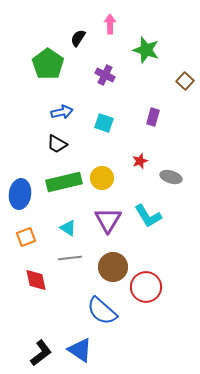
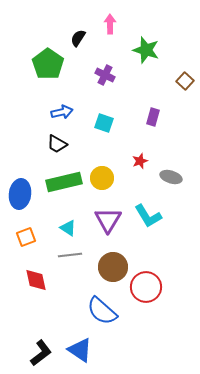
gray line: moved 3 px up
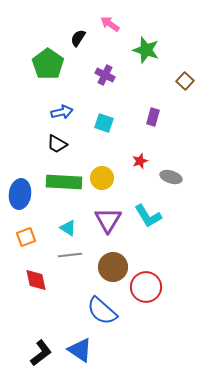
pink arrow: rotated 54 degrees counterclockwise
green rectangle: rotated 16 degrees clockwise
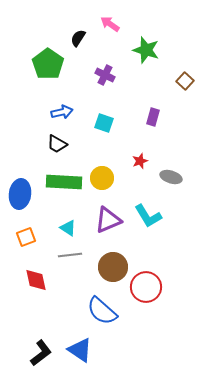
purple triangle: rotated 36 degrees clockwise
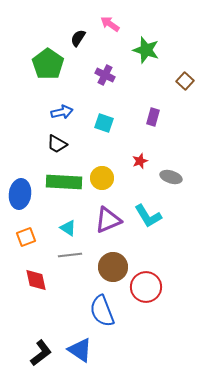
blue semicircle: rotated 28 degrees clockwise
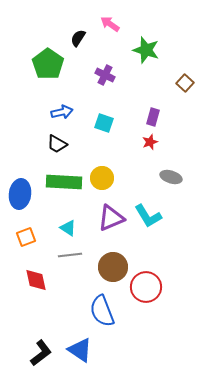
brown square: moved 2 px down
red star: moved 10 px right, 19 px up
purple triangle: moved 3 px right, 2 px up
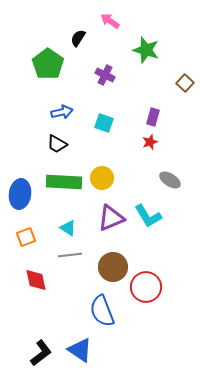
pink arrow: moved 3 px up
gray ellipse: moved 1 px left, 3 px down; rotated 15 degrees clockwise
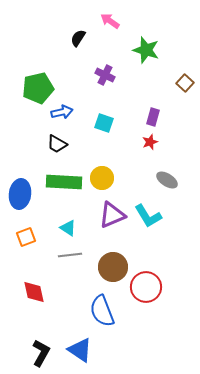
green pentagon: moved 10 px left, 24 px down; rotated 24 degrees clockwise
gray ellipse: moved 3 px left
purple triangle: moved 1 px right, 3 px up
red diamond: moved 2 px left, 12 px down
black L-shape: rotated 24 degrees counterclockwise
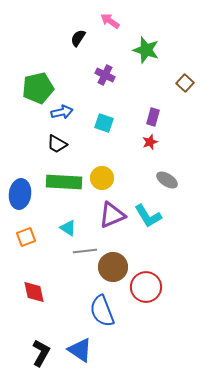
gray line: moved 15 px right, 4 px up
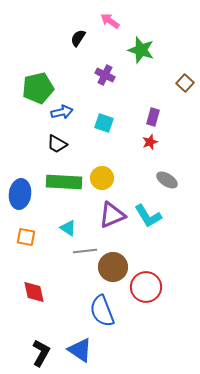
green star: moved 5 px left
orange square: rotated 30 degrees clockwise
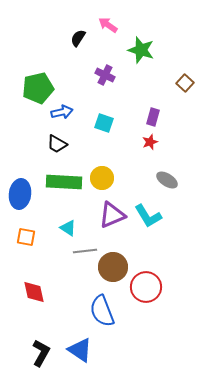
pink arrow: moved 2 px left, 4 px down
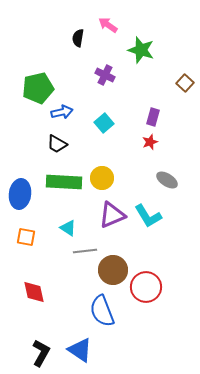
black semicircle: rotated 24 degrees counterclockwise
cyan square: rotated 30 degrees clockwise
brown circle: moved 3 px down
